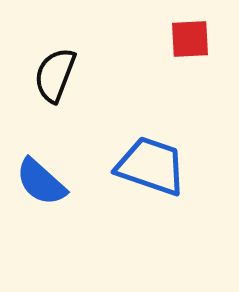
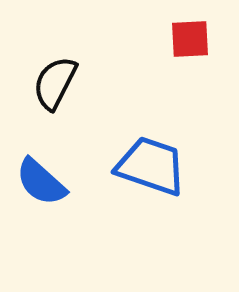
black semicircle: moved 8 px down; rotated 6 degrees clockwise
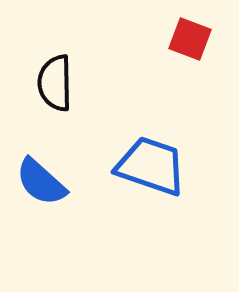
red square: rotated 24 degrees clockwise
black semicircle: rotated 28 degrees counterclockwise
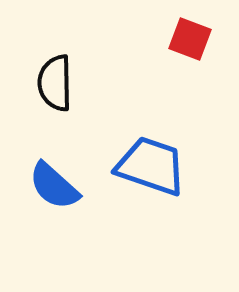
blue semicircle: moved 13 px right, 4 px down
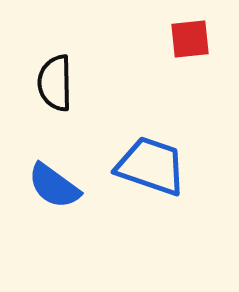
red square: rotated 27 degrees counterclockwise
blue semicircle: rotated 6 degrees counterclockwise
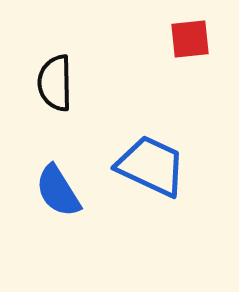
blue trapezoid: rotated 6 degrees clockwise
blue semicircle: moved 4 px right, 5 px down; rotated 22 degrees clockwise
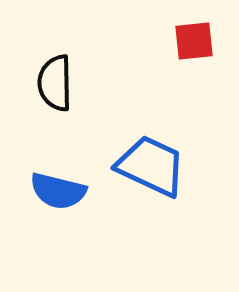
red square: moved 4 px right, 2 px down
blue semicircle: rotated 44 degrees counterclockwise
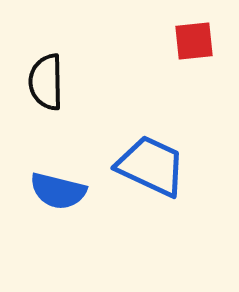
black semicircle: moved 9 px left, 1 px up
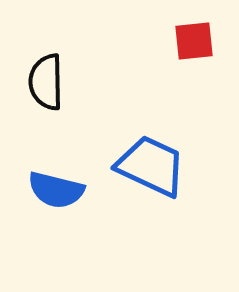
blue semicircle: moved 2 px left, 1 px up
